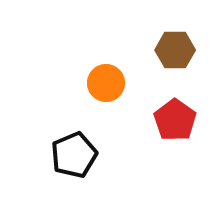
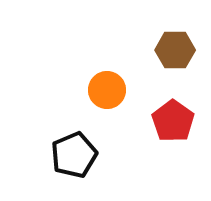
orange circle: moved 1 px right, 7 px down
red pentagon: moved 2 px left, 1 px down
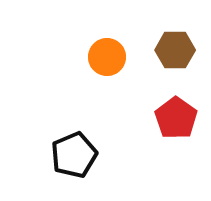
orange circle: moved 33 px up
red pentagon: moved 3 px right, 3 px up
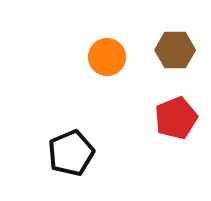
red pentagon: rotated 15 degrees clockwise
black pentagon: moved 3 px left, 2 px up
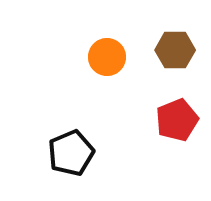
red pentagon: moved 1 px right, 2 px down
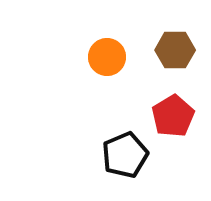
red pentagon: moved 4 px left, 4 px up; rotated 9 degrees counterclockwise
black pentagon: moved 54 px right, 2 px down
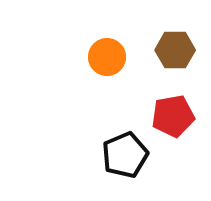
red pentagon: rotated 21 degrees clockwise
